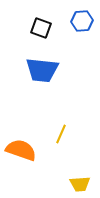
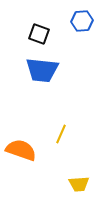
black square: moved 2 px left, 6 px down
yellow trapezoid: moved 1 px left
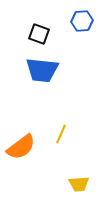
orange semicircle: moved 3 px up; rotated 124 degrees clockwise
